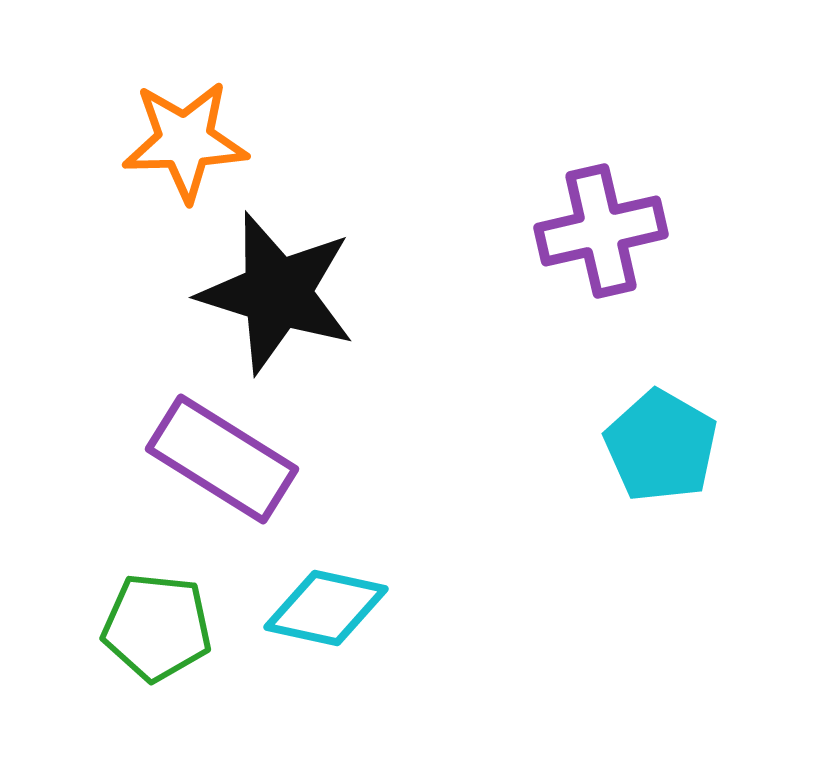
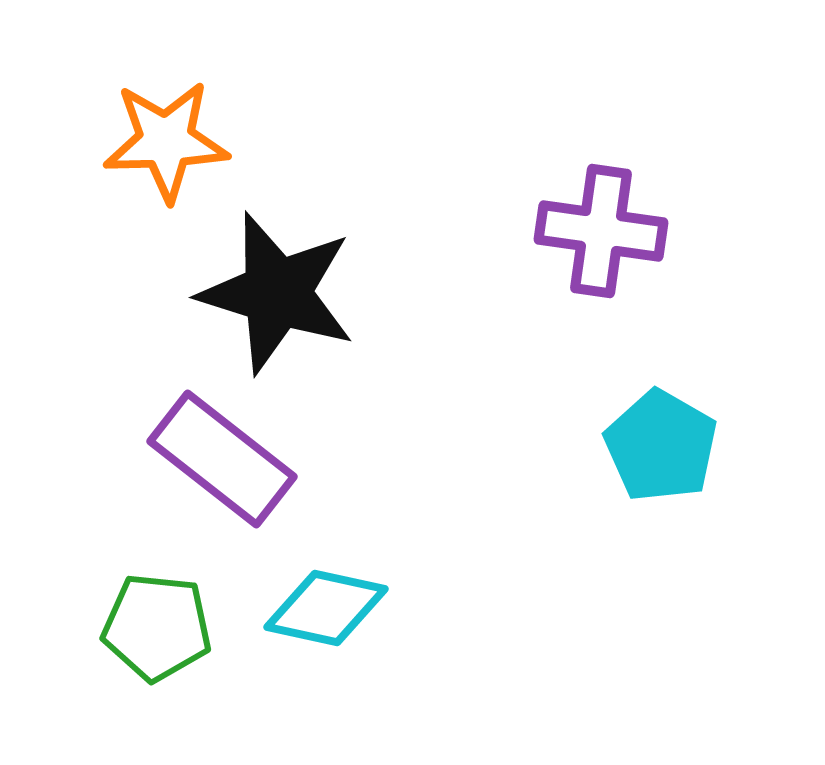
orange star: moved 19 px left
purple cross: rotated 21 degrees clockwise
purple rectangle: rotated 6 degrees clockwise
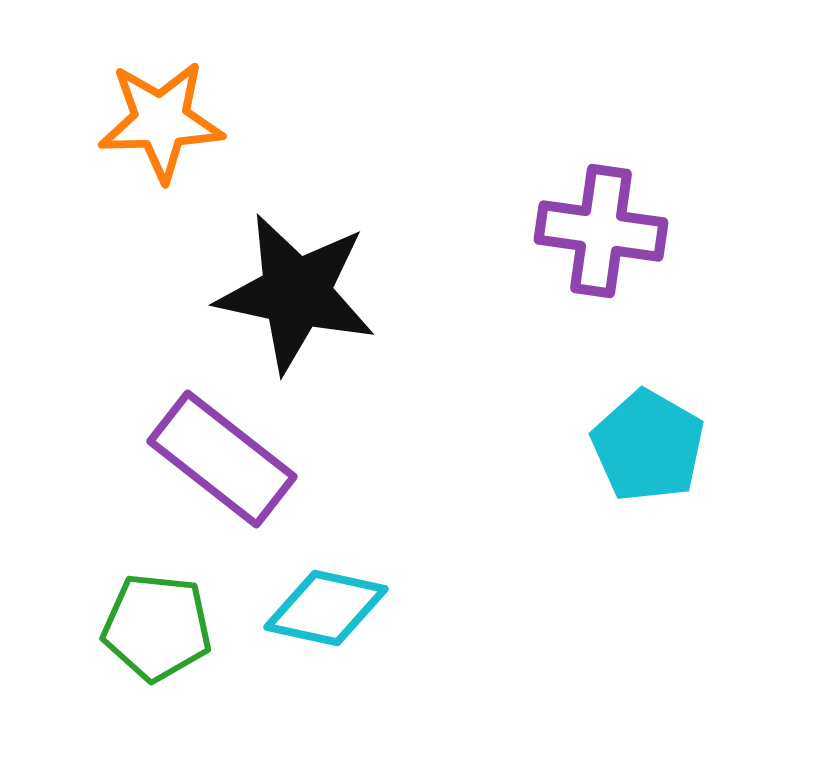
orange star: moved 5 px left, 20 px up
black star: moved 19 px right; rotated 5 degrees counterclockwise
cyan pentagon: moved 13 px left
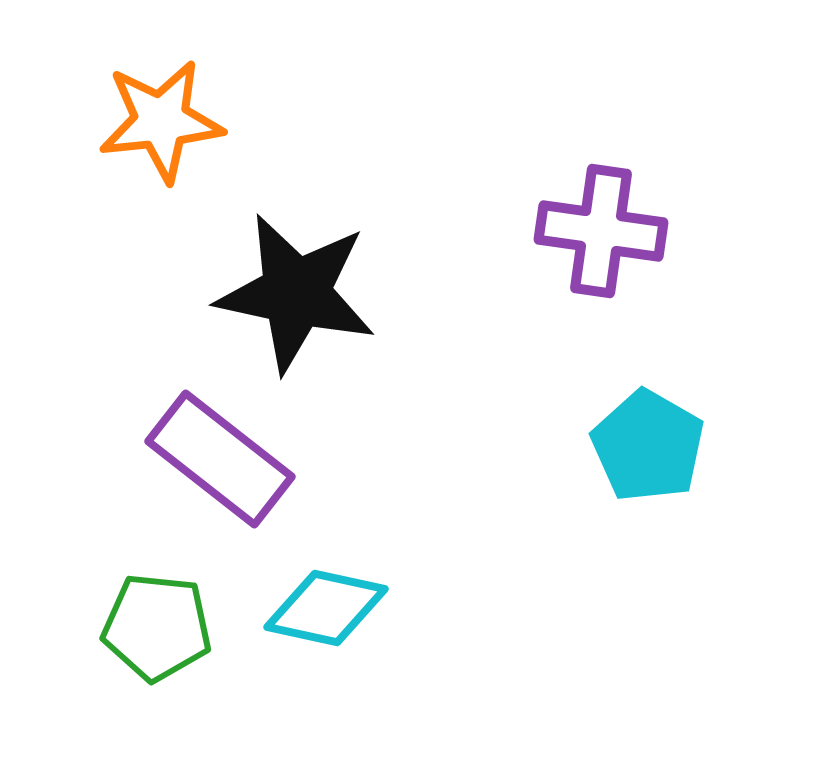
orange star: rotated 4 degrees counterclockwise
purple rectangle: moved 2 px left
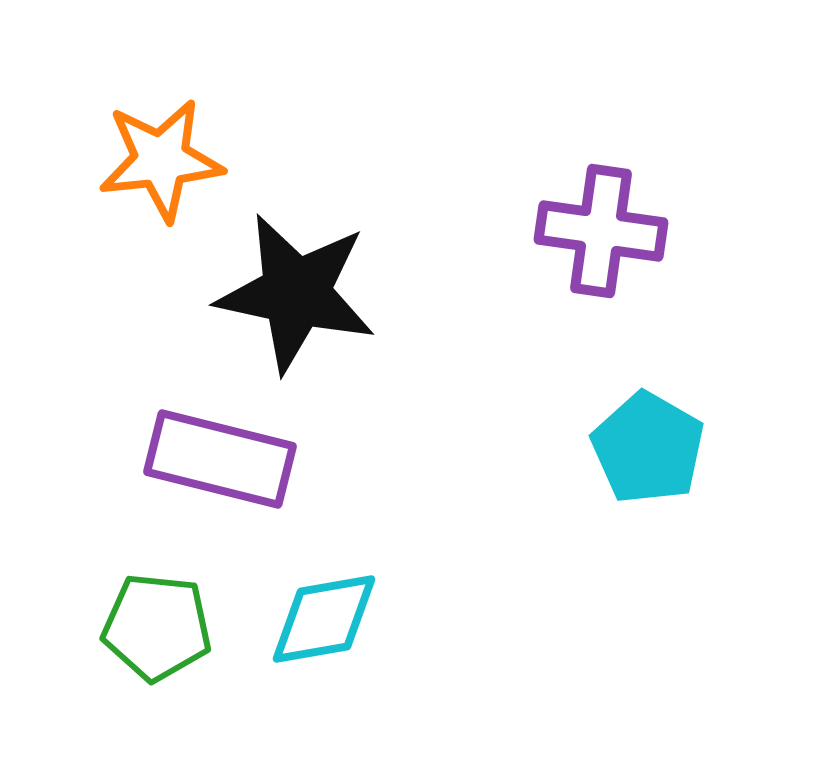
orange star: moved 39 px down
cyan pentagon: moved 2 px down
purple rectangle: rotated 24 degrees counterclockwise
cyan diamond: moved 2 px left, 11 px down; rotated 22 degrees counterclockwise
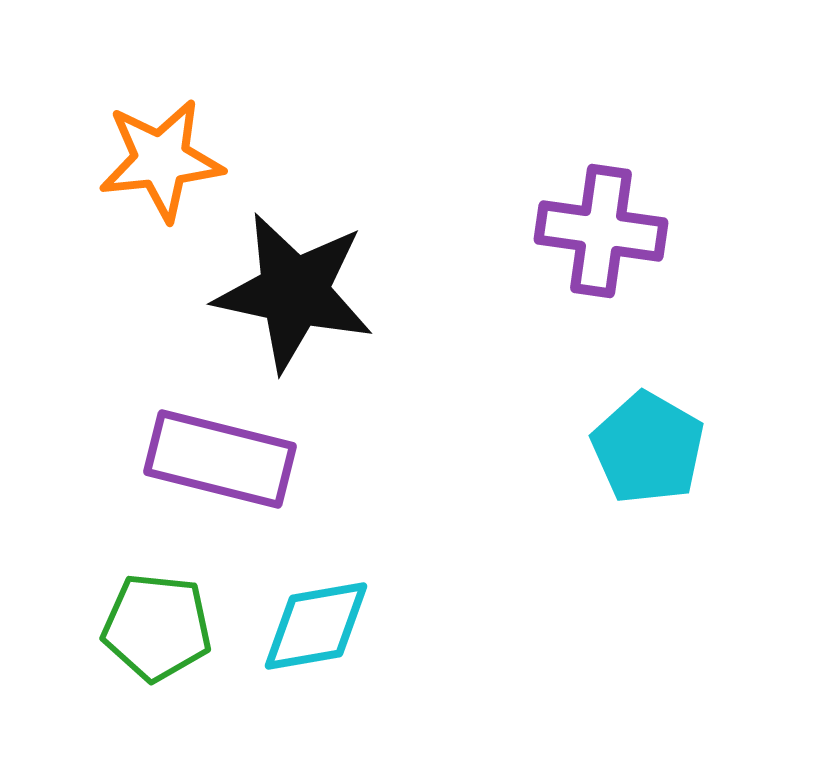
black star: moved 2 px left, 1 px up
cyan diamond: moved 8 px left, 7 px down
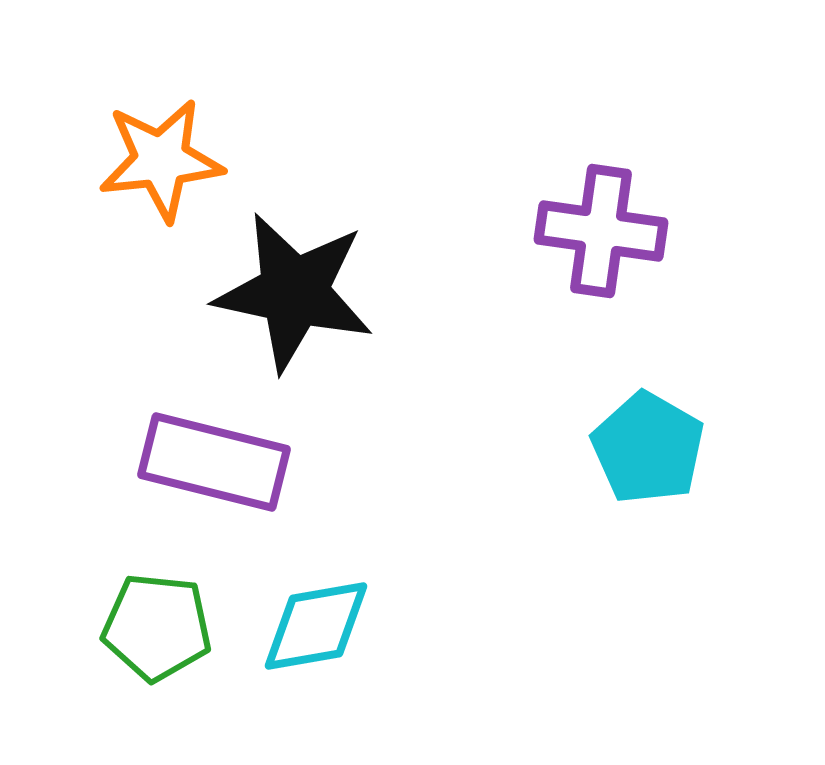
purple rectangle: moved 6 px left, 3 px down
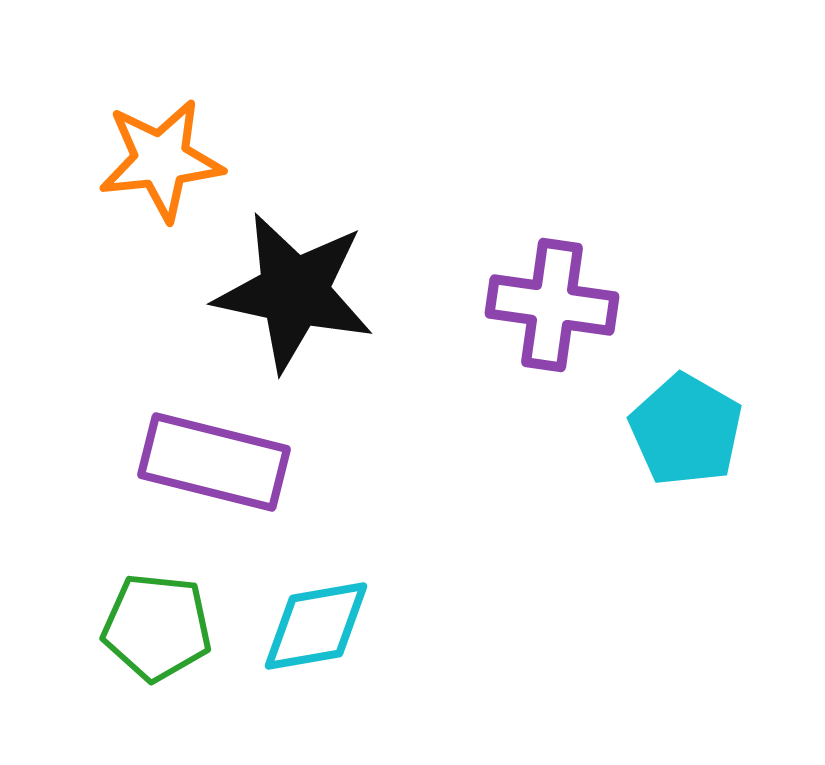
purple cross: moved 49 px left, 74 px down
cyan pentagon: moved 38 px right, 18 px up
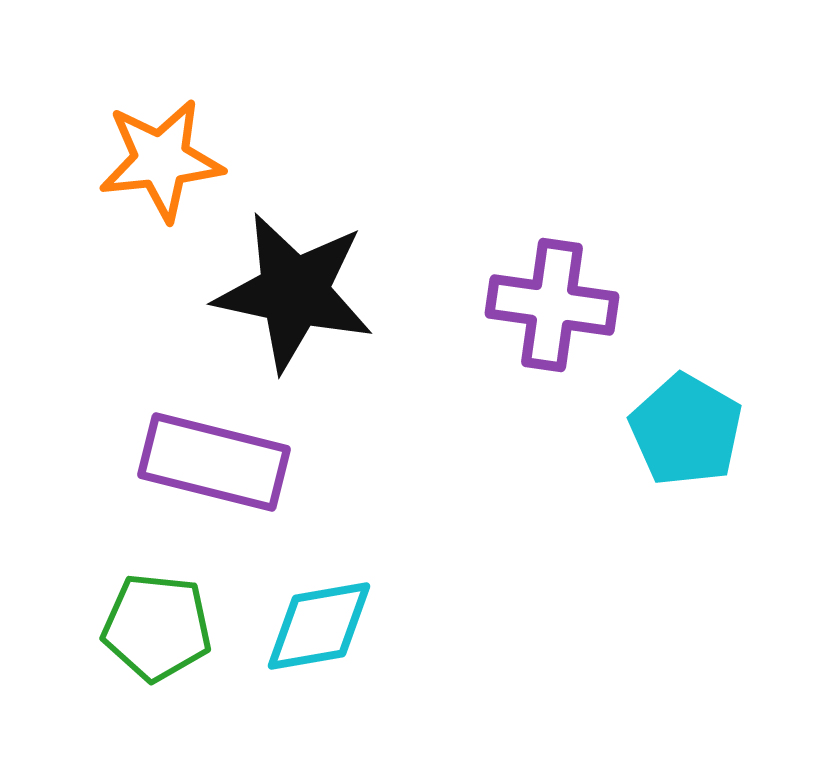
cyan diamond: moved 3 px right
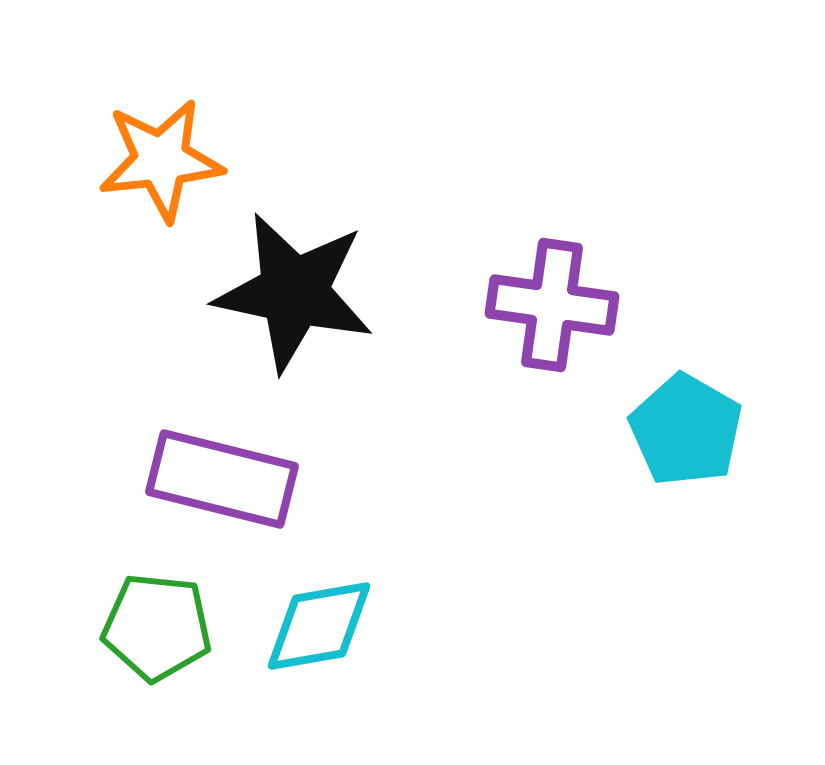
purple rectangle: moved 8 px right, 17 px down
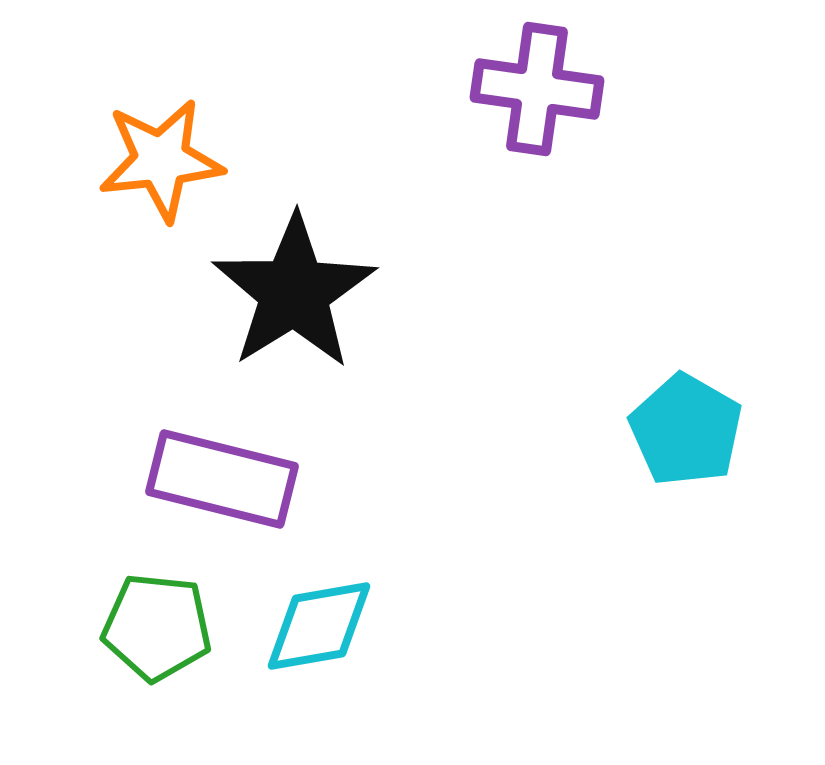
black star: rotated 28 degrees clockwise
purple cross: moved 15 px left, 216 px up
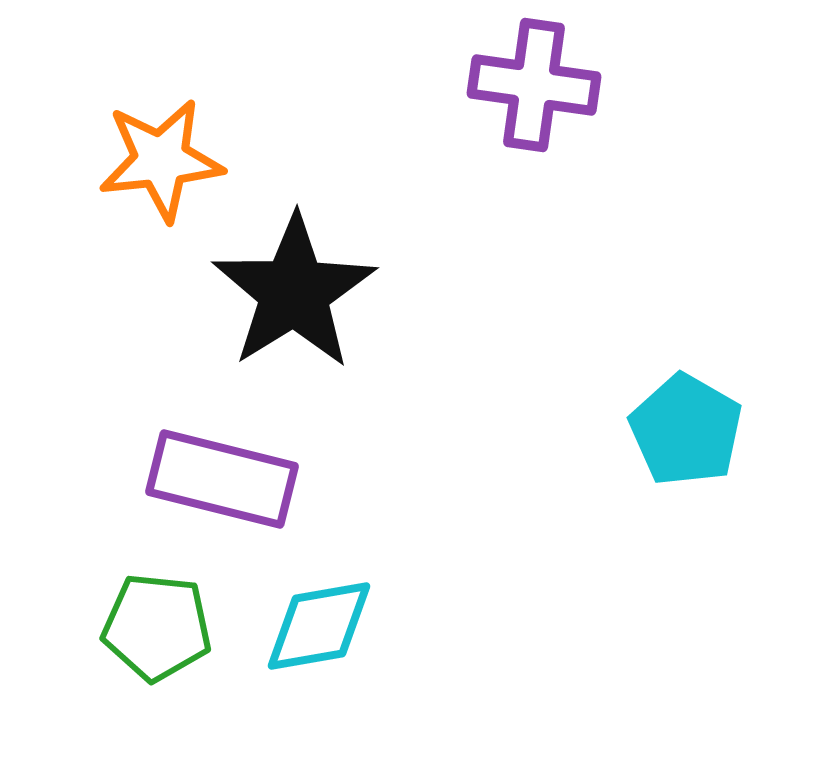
purple cross: moved 3 px left, 4 px up
